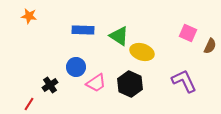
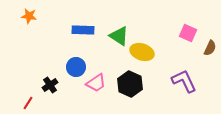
brown semicircle: moved 2 px down
red line: moved 1 px left, 1 px up
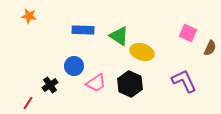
blue circle: moved 2 px left, 1 px up
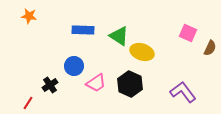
purple L-shape: moved 1 px left, 11 px down; rotated 12 degrees counterclockwise
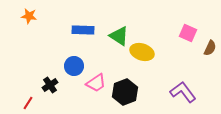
black hexagon: moved 5 px left, 8 px down; rotated 15 degrees clockwise
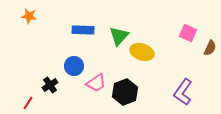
green triangle: rotated 40 degrees clockwise
purple L-shape: rotated 108 degrees counterclockwise
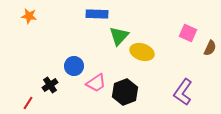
blue rectangle: moved 14 px right, 16 px up
